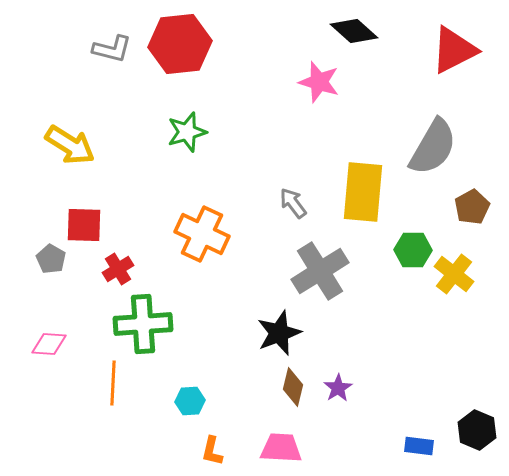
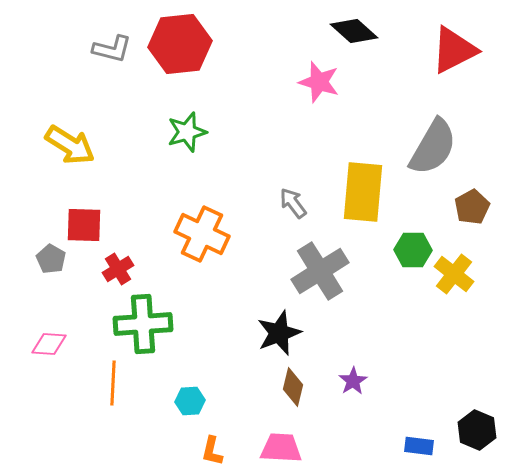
purple star: moved 15 px right, 7 px up
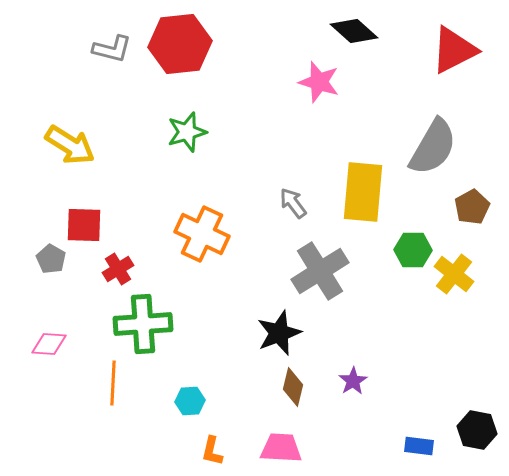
black hexagon: rotated 12 degrees counterclockwise
